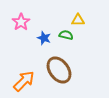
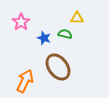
yellow triangle: moved 1 px left, 2 px up
green semicircle: moved 1 px left, 1 px up
brown ellipse: moved 1 px left, 3 px up
orange arrow: moved 1 px right; rotated 20 degrees counterclockwise
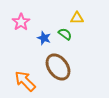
green semicircle: rotated 24 degrees clockwise
orange arrow: rotated 70 degrees counterclockwise
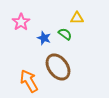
orange arrow: moved 4 px right; rotated 15 degrees clockwise
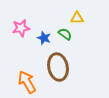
pink star: moved 6 px down; rotated 24 degrees clockwise
brown ellipse: rotated 24 degrees clockwise
orange arrow: moved 2 px left, 1 px down
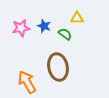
blue star: moved 12 px up
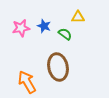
yellow triangle: moved 1 px right, 1 px up
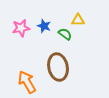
yellow triangle: moved 3 px down
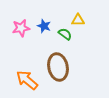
orange arrow: moved 2 px up; rotated 20 degrees counterclockwise
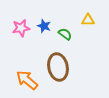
yellow triangle: moved 10 px right
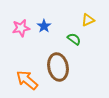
yellow triangle: rotated 24 degrees counterclockwise
blue star: rotated 16 degrees clockwise
green semicircle: moved 9 px right, 5 px down
